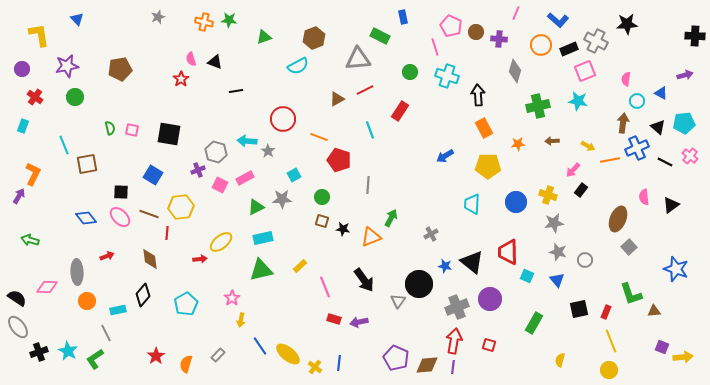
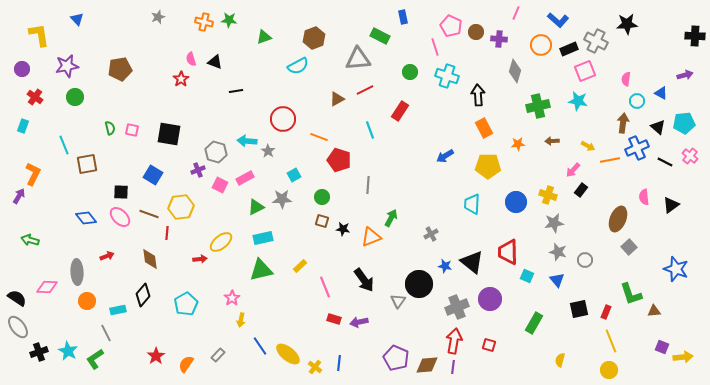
orange semicircle at (186, 364): rotated 18 degrees clockwise
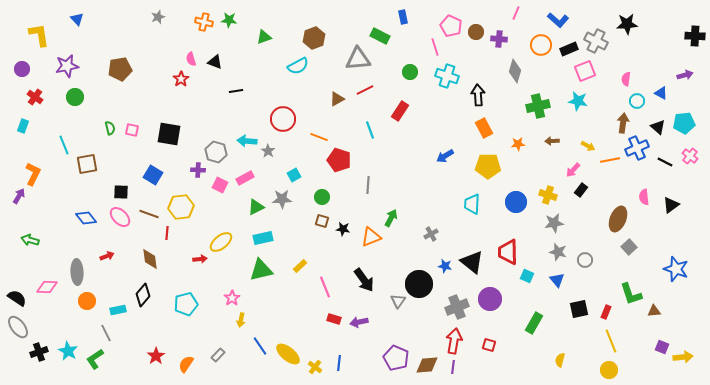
purple cross at (198, 170): rotated 24 degrees clockwise
cyan pentagon at (186, 304): rotated 15 degrees clockwise
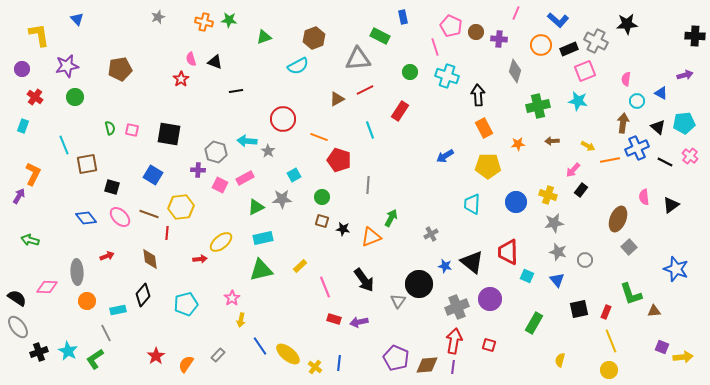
black square at (121, 192): moved 9 px left, 5 px up; rotated 14 degrees clockwise
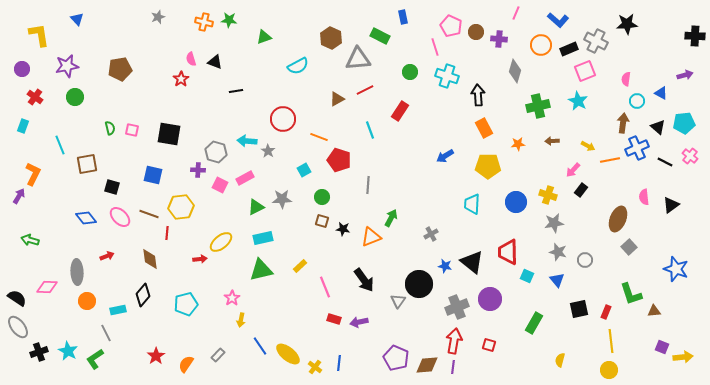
brown hexagon at (314, 38): moved 17 px right; rotated 15 degrees counterclockwise
cyan star at (578, 101): rotated 18 degrees clockwise
cyan line at (64, 145): moved 4 px left
blue square at (153, 175): rotated 18 degrees counterclockwise
cyan square at (294, 175): moved 10 px right, 5 px up
yellow line at (611, 341): rotated 15 degrees clockwise
